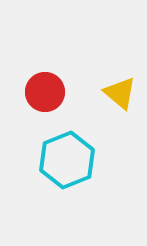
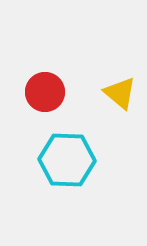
cyan hexagon: rotated 24 degrees clockwise
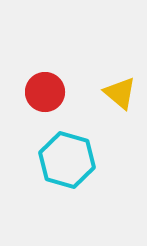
cyan hexagon: rotated 14 degrees clockwise
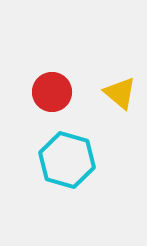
red circle: moved 7 px right
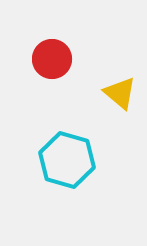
red circle: moved 33 px up
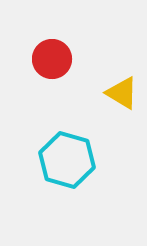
yellow triangle: moved 2 px right; rotated 9 degrees counterclockwise
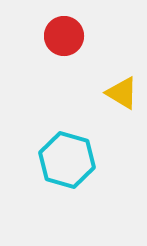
red circle: moved 12 px right, 23 px up
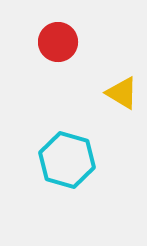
red circle: moved 6 px left, 6 px down
